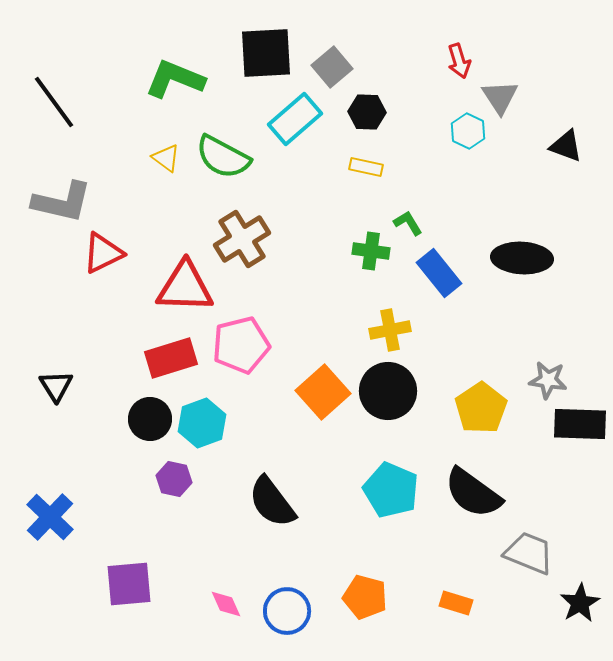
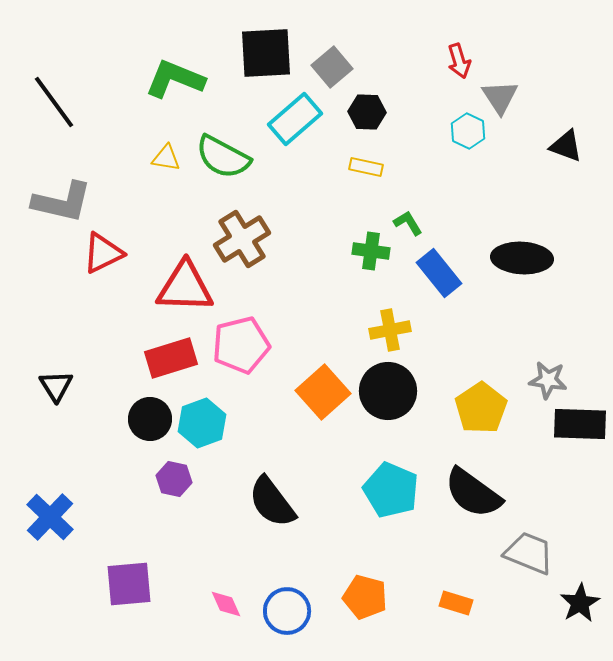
yellow triangle at (166, 158): rotated 28 degrees counterclockwise
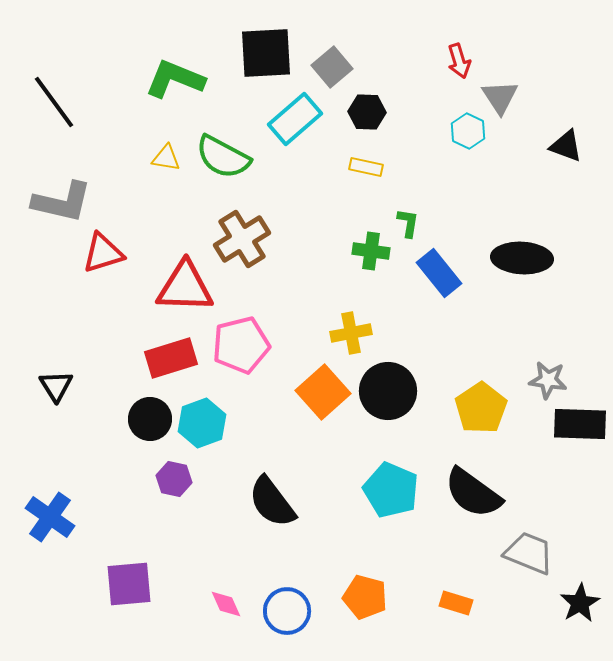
green L-shape at (408, 223): rotated 40 degrees clockwise
red triangle at (103, 253): rotated 9 degrees clockwise
yellow cross at (390, 330): moved 39 px left, 3 px down
blue cross at (50, 517): rotated 9 degrees counterclockwise
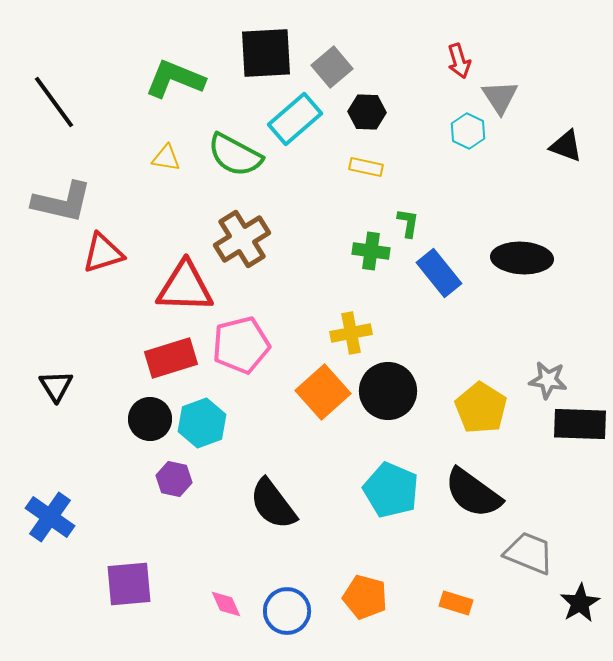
green semicircle at (223, 157): moved 12 px right, 2 px up
yellow pentagon at (481, 408): rotated 6 degrees counterclockwise
black semicircle at (272, 502): moved 1 px right, 2 px down
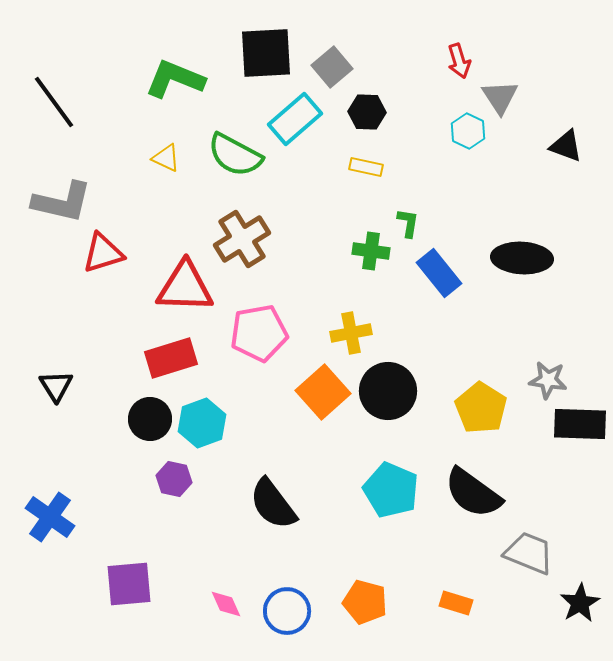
yellow triangle at (166, 158): rotated 16 degrees clockwise
pink pentagon at (241, 345): moved 18 px right, 12 px up; rotated 4 degrees clockwise
orange pentagon at (365, 597): moved 5 px down
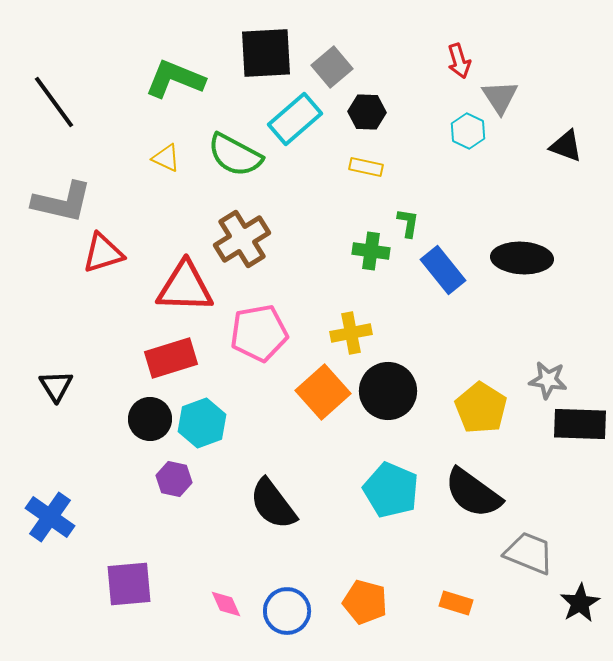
blue rectangle at (439, 273): moved 4 px right, 3 px up
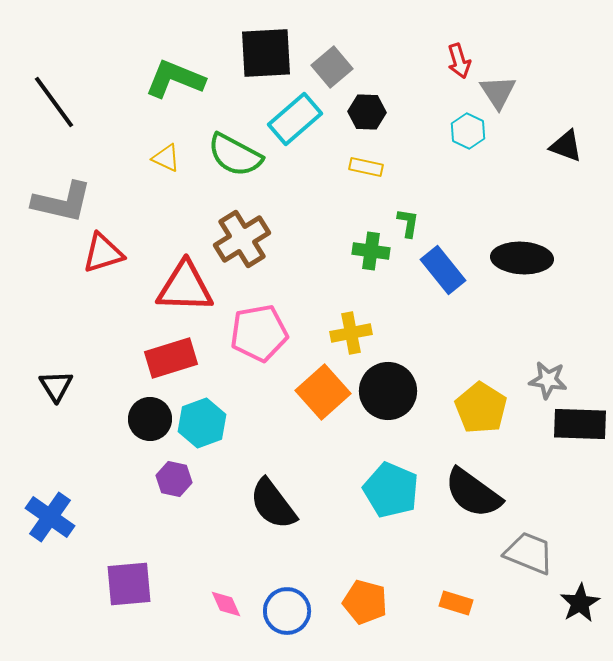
gray triangle at (500, 97): moved 2 px left, 5 px up
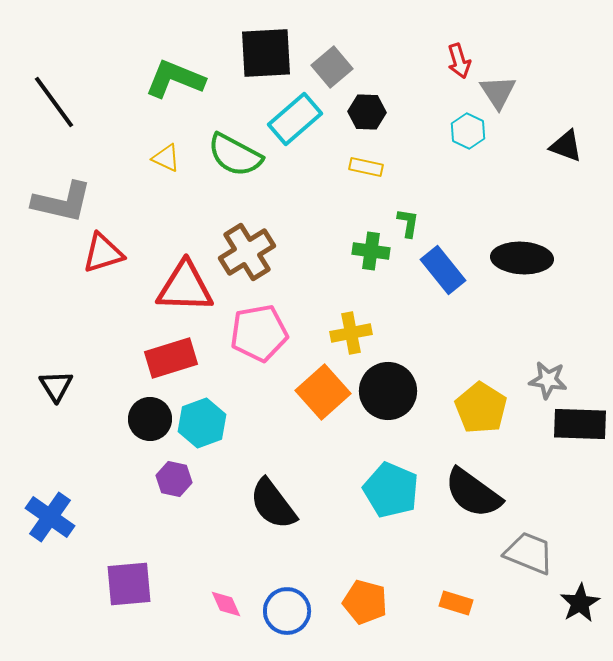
brown cross at (242, 239): moved 5 px right, 13 px down
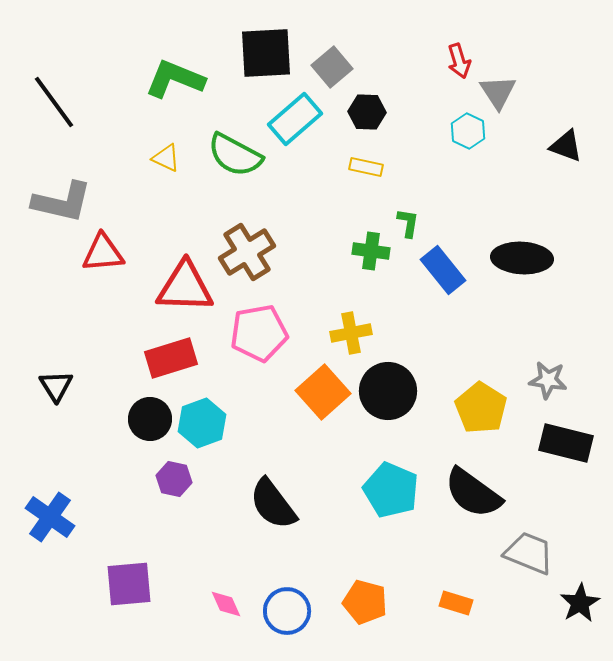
red triangle at (103, 253): rotated 12 degrees clockwise
black rectangle at (580, 424): moved 14 px left, 19 px down; rotated 12 degrees clockwise
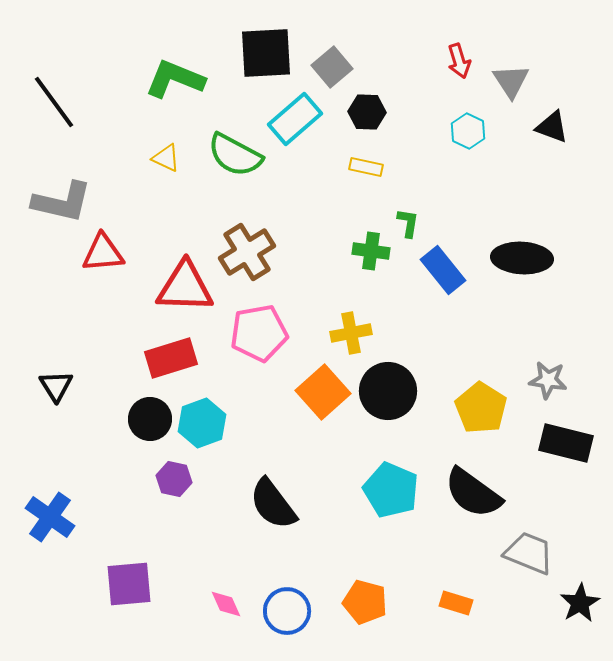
gray triangle at (498, 92): moved 13 px right, 11 px up
black triangle at (566, 146): moved 14 px left, 19 px up
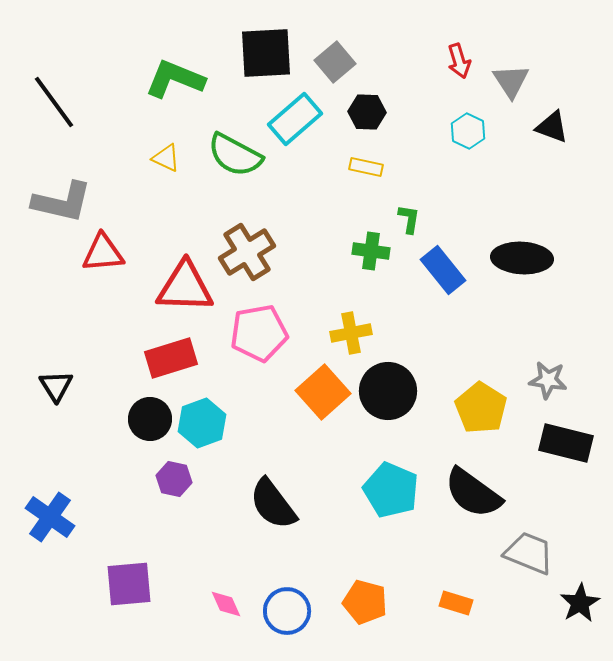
gray square at (332, 67): moved 3 px right, 5 px up
green L-shape at (408, 223): moved 1 px right, 4 px up
